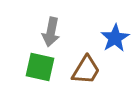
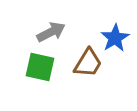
gray arrow: rotated 128 degrees counterclockwise
brown trapezoid: moved 2 px right, 7 px up
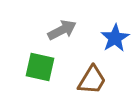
gray arrow: moved 11 px right, 2 px up
brown trapezoid: moved 4 px right, 17 px down
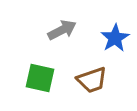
green square: moved 11 px down
brown trapezoid: rotated 40 degrees clockwise
